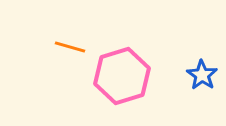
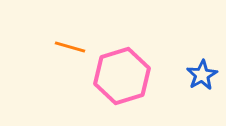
blue star: rotated 8 degrees clockwise
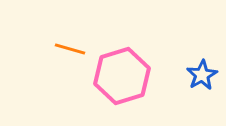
orange line: moved 2 px down
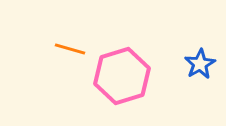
blue star: moved 2 px left, 11 px up
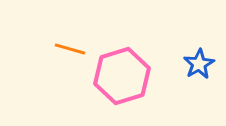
blue star: moved 1 px left
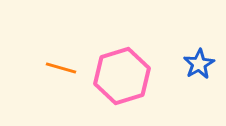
orange line: moved 9 px left, 19 px down
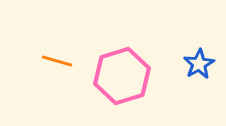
orange line: moved 4 px left, 7 px up
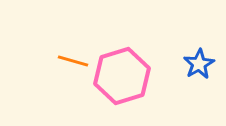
orange line: moved 16 px right
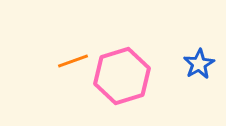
orange line: rotated 36 degrees counterclockwise
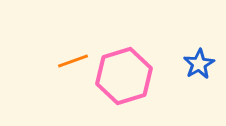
pink hexagon: moved 2 px right
